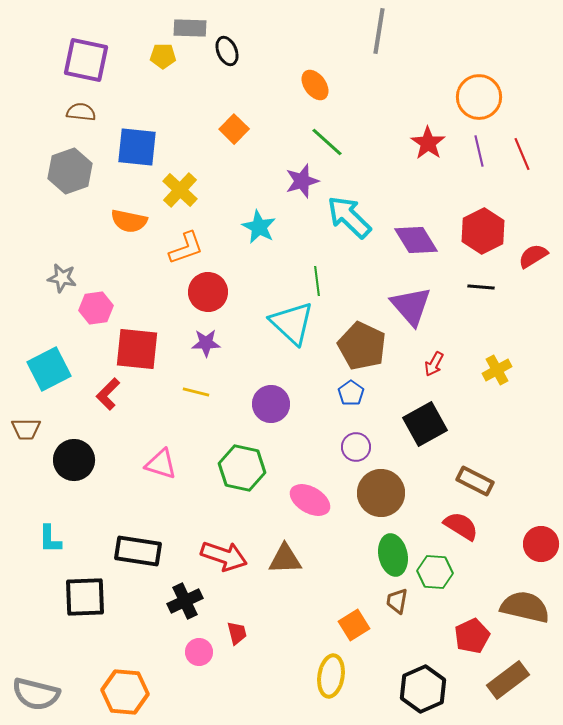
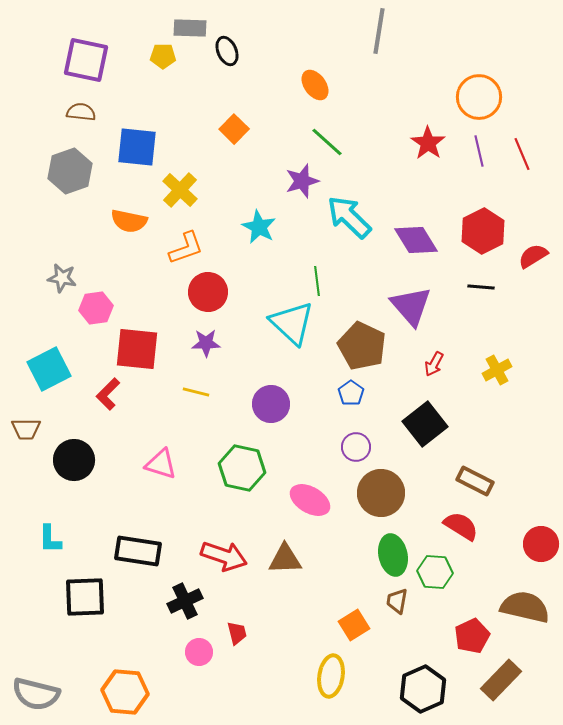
black square at (425, 424): rotated 9 degrees counterclockwise
brown rectangle at (508, 680): moved 7 px left; rotated 9 degrees counterclockwise
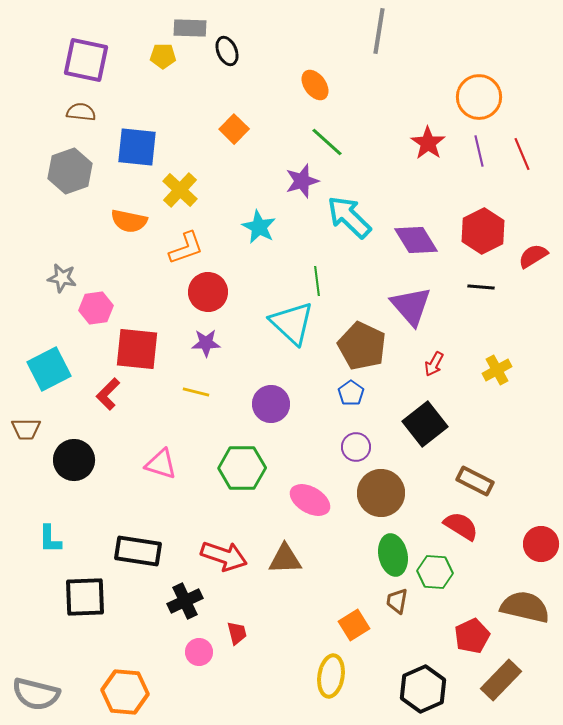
green hexagon at (242, 468): rotated 12 degrees counterclockwise
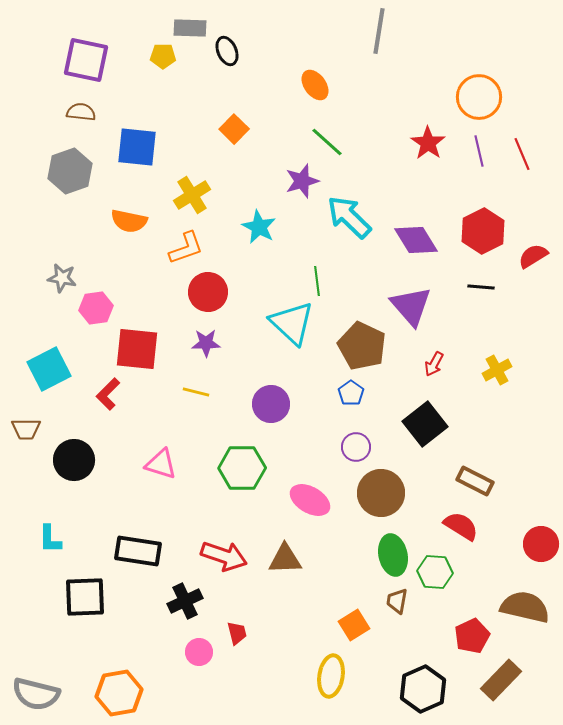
yellow cross at (180, 190): moved 12 px right, 5 px down; rotated 15 degrees clockwise
orange hexagon at (125, 692): moved 6 px left, 1 px down; rotated 15 degrees counterclockwise
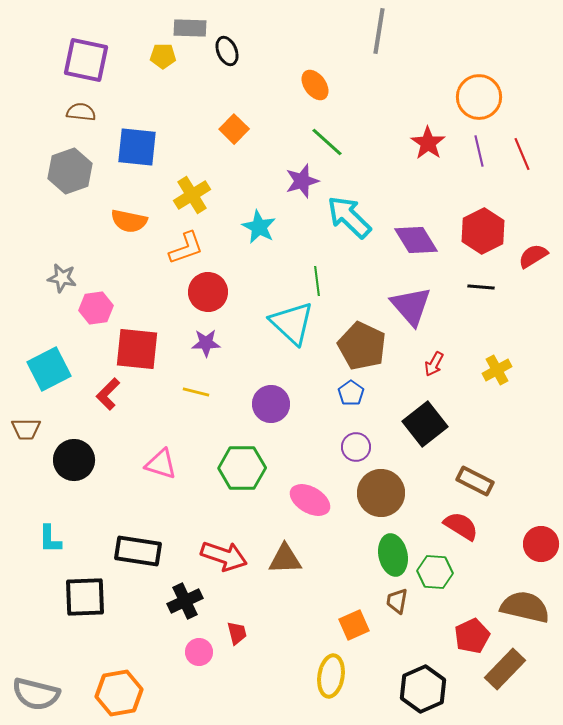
orange square at (354, 625): rotated 8 degrees clockwise
brown rectangle at (501, 680): moved 4 px right, 11 px up
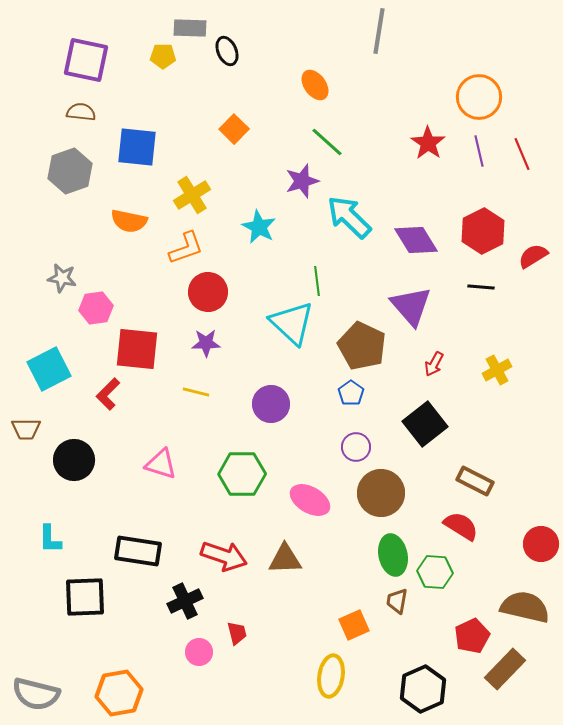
green hexagon at (242, 468): moved 6 px down
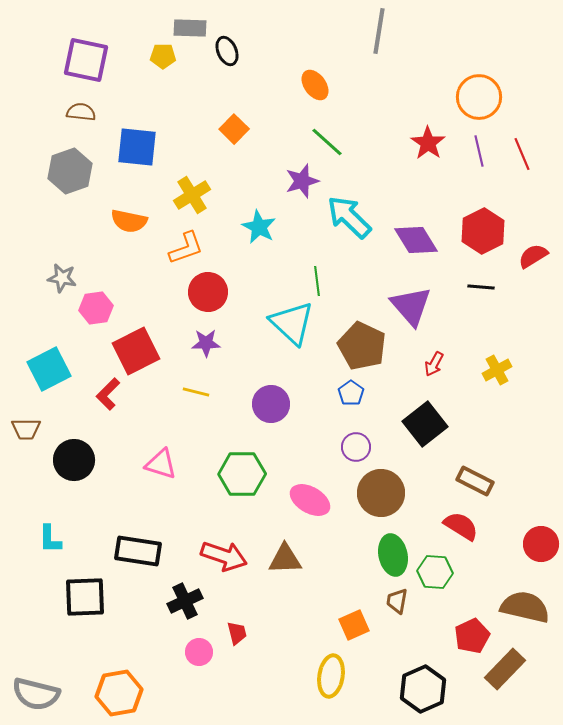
red square at (137, 349): moved 1 px left, 2 px down; rotated 33 degrees counterclockwise
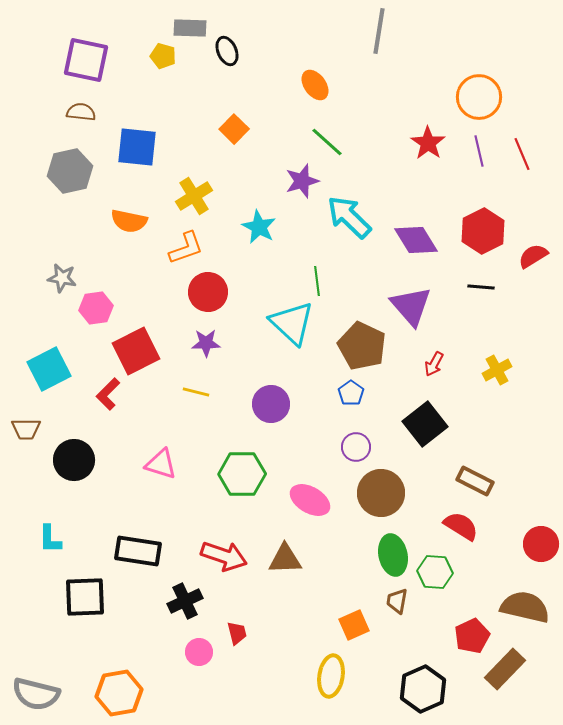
yellow pentagon at (163, 56): rotated 15 degrees clockwise
gray hexagon at (70, 171): rotated 6 degrees clockwise
yellow cross at (192, 195): moved 2 px right, 1 px down
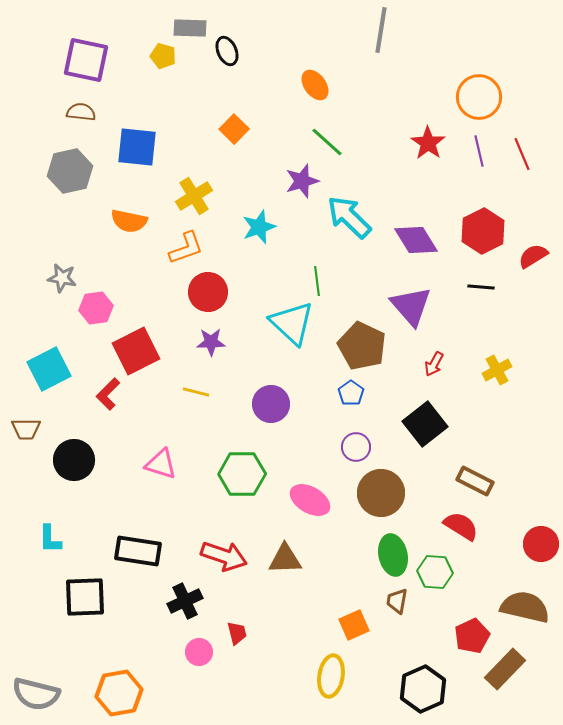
gray line at (379, 31): moved 2 px right, 1 px up
cyan star at (259, 227): rotated 24 degrees clockwise
purple star at (206, 343): moved 5 px right, 1 px up
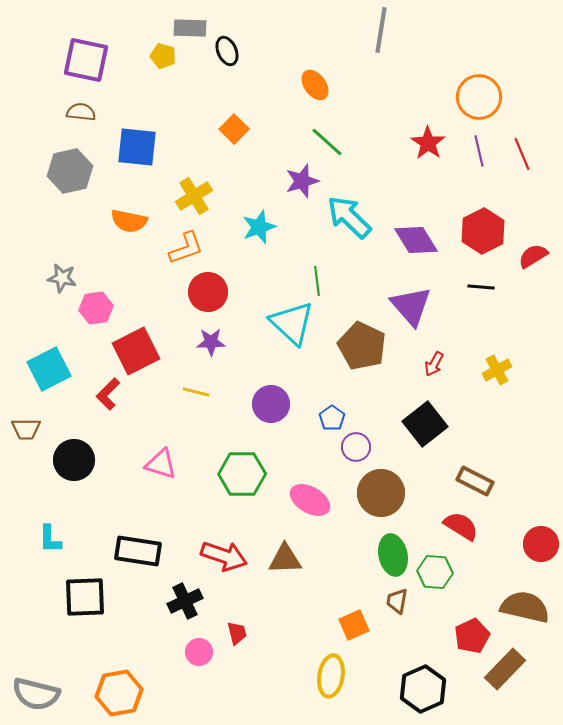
blue pentagon at (351, 393): moved 19 px left, 25 px down
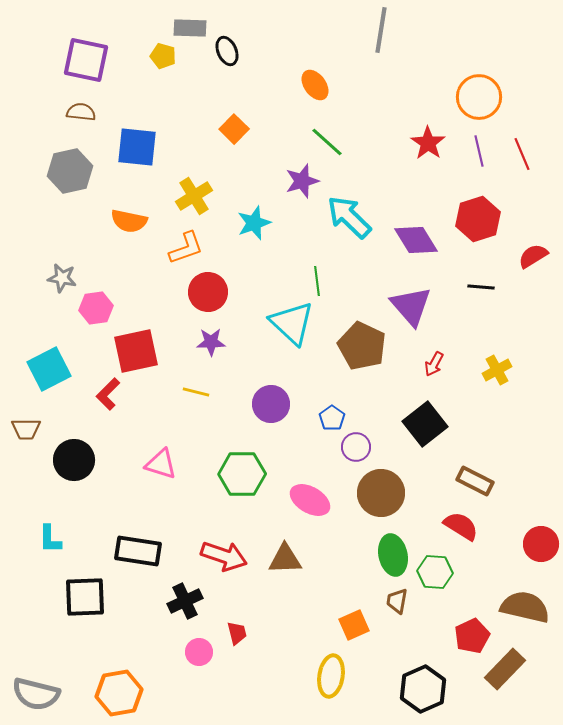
cyan star at (259, 227): moved 5 px left, 4 px up
red hexagon at (483, 231): moved 5 px left, 12 px up; rotated 9 degrees clockwise
red square at (136, 351): rotated 15 degrees clockwise
